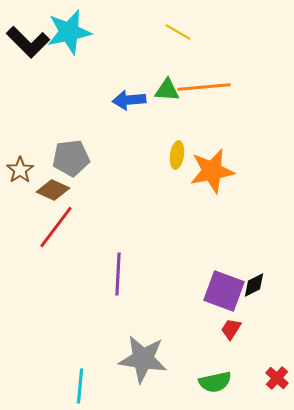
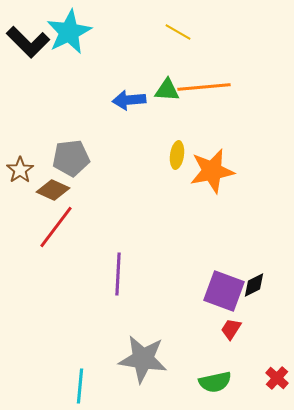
cyan star: rotated 15 degrees counterclockwise
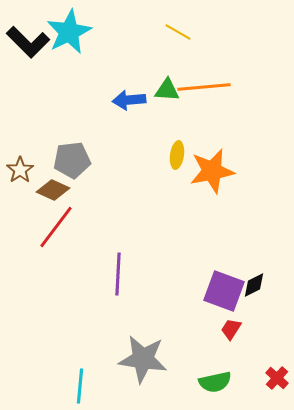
gray pentagon: moved 1 px right, 2 px down
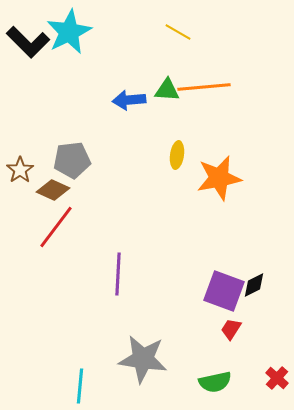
orange star: moved 7 px right, 7 px down
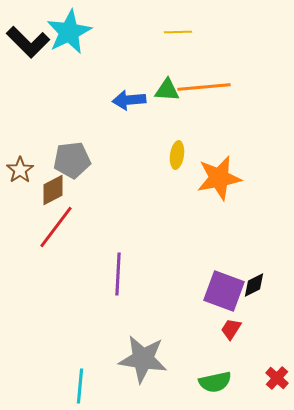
yellow line: rotated 32 degrees counterclockwise
brown diamond: rotated 52 degrees counterclockwise
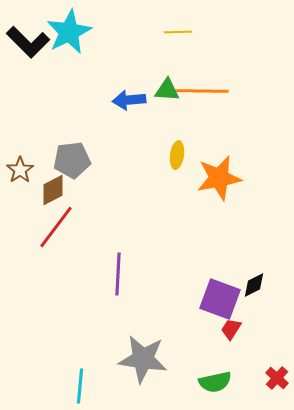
orange line: moved 2 px left, 4 px down; rotated 6 degrees clockwise
purple square: moved 4 px left, 8 px down
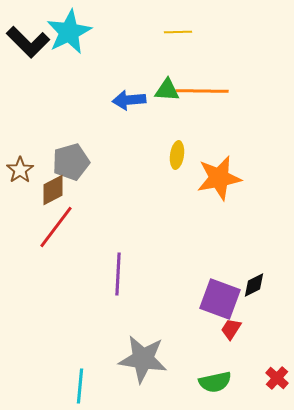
gray pentagon: moved 1 px left, 2 px down; rotated 9 degrees counterclockwise
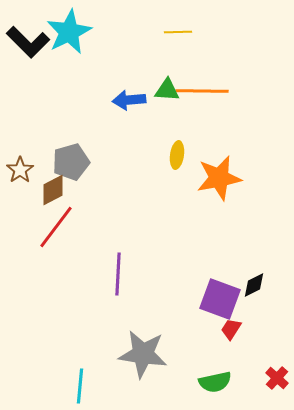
gray star: moved 5 px up
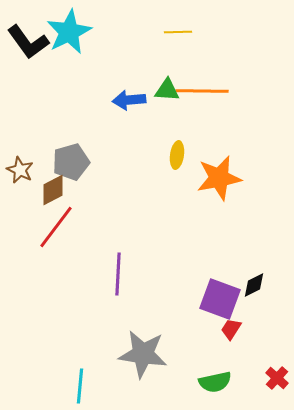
black L-shape: rotated 9 degrees clockwise
brown star: rotated 12 degrees counterclockwise
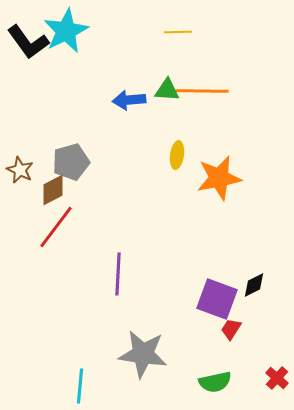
cyan star: moved 3 px left, 1 px up
purple square: moved 3 px left
